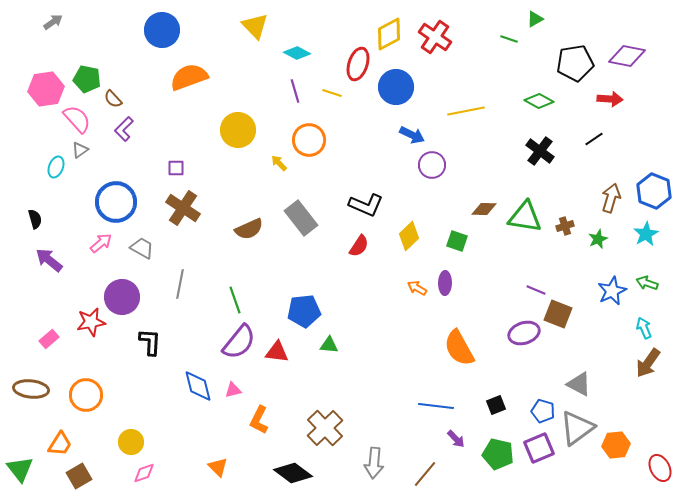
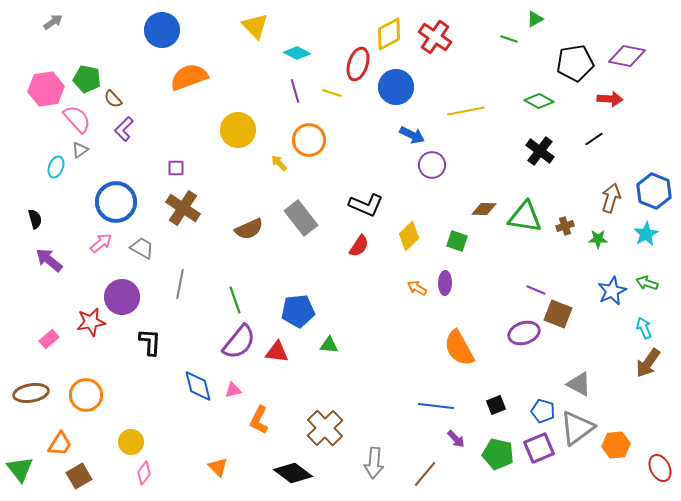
green star at (598, 239): rotated 24 degrees clockwise
blue pentagon at (304, 311): moved 6 px left
brown ellipse at (31, 389): moved 4 px down; rotated 16 degrees counterclockwise
pink diamond at (144, 473): rotated 35 degrees counterclockwise
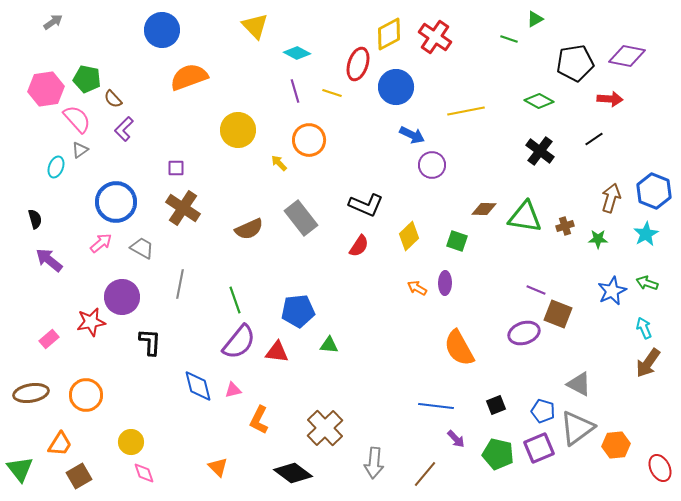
pink diamond at (144, 473): rotated 55 degrees counterclockwise
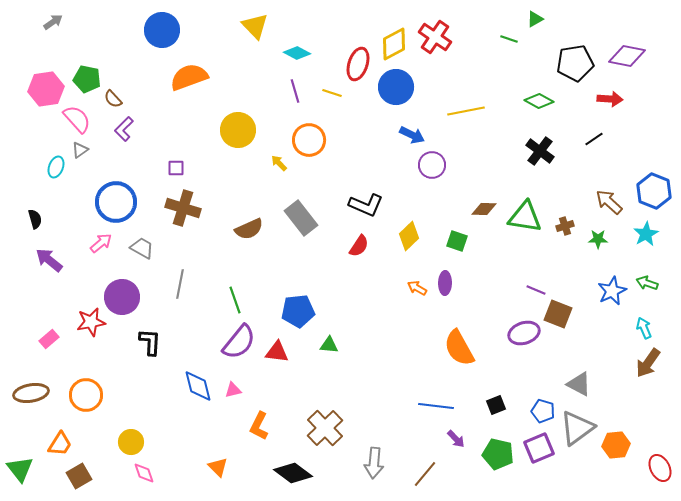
yellow diamond at (389, 34): moved 5 px right, 10 px down
brown arrow at (611, 198): moved 2 px left, 4 px down; rotated 64 degrees counterclockwise
brown cross at (183, 208): rotated 16 degrees counterclockwise
orange L-shape at (259, 420): moved 6 px down
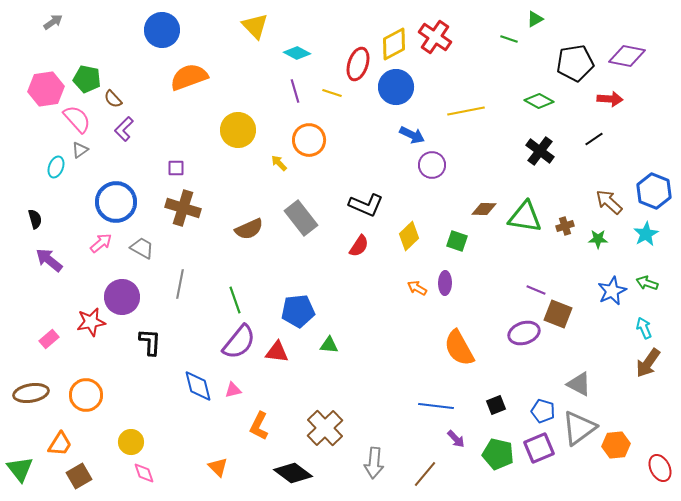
gray triangle at (577, 428): moved 2 px right
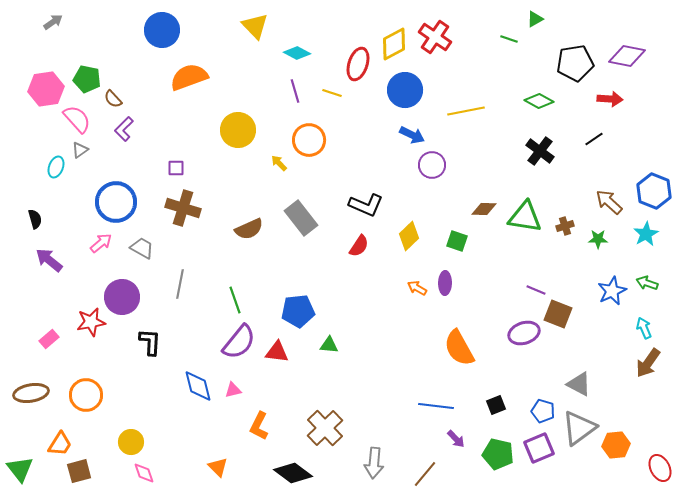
blue circle at (396, 87): moved 9 px right, 3 px down
brown square at (79, 476): moved 5 px up; rotated 15 degrees clockwise
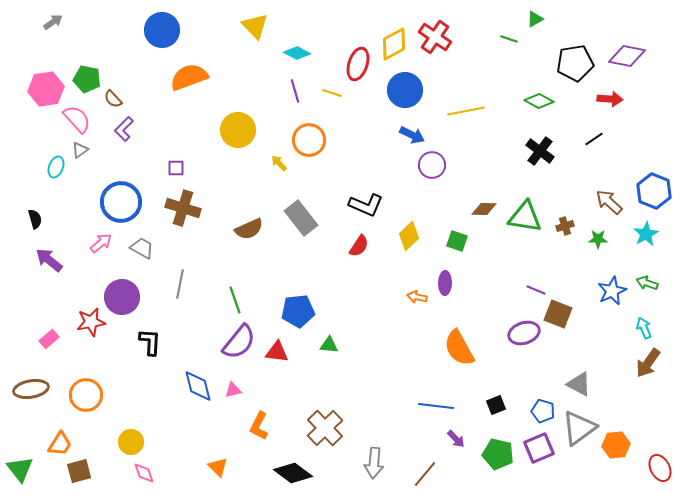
blue circle at (116, 202): moved 5 px right
orange arrow at (417, 288): moved 9 px down; rotated 18 degrees counterclockwise
brown ellipse at (31, 393): moved 4 px up
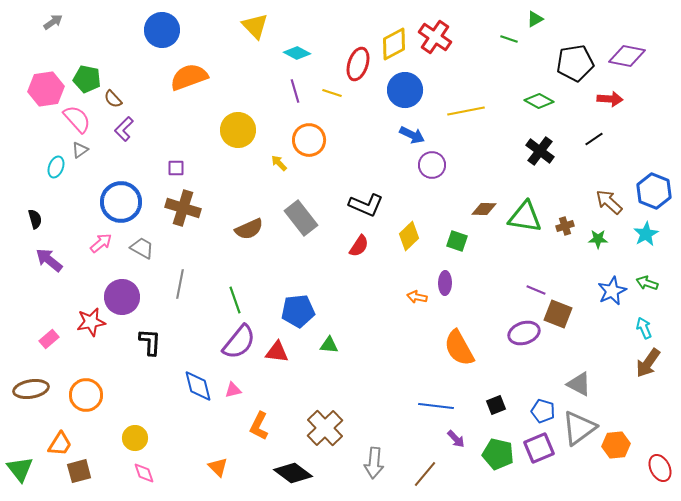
yellow circle at (131, 442): moved 4 px right, 4 px up
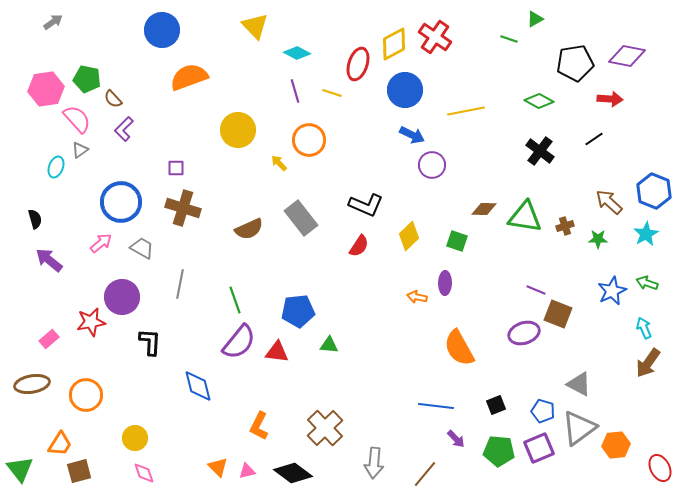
brown ellipse at (31, 389): moved 1 px right, 5 px up
pink triangle at (233, 390): moved 14 px right, 81 px down
green pentagon at (498, 454): moved 1 px right, 3 px up; rotated 8 degrees counterclockwise
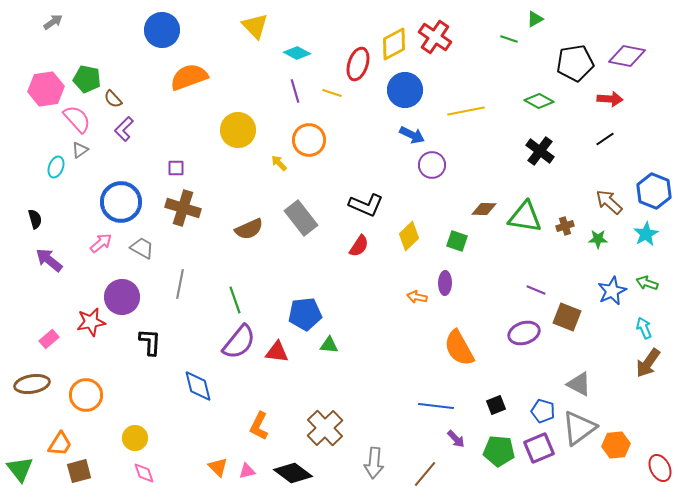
black line at (594, 139): moved 11 px right
blue pentagon at (298, 311): moved 7 px right, 3 px down
brown square at (558, 314): moved 9 px right, 3 px down
